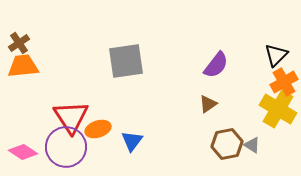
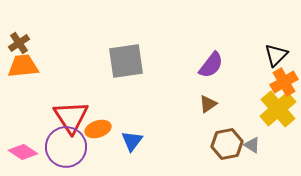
purple semicircle: moved 5 px left
yellow cross: rotated 18 degrees clockwise
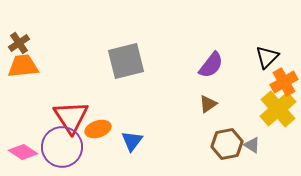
black triangle: moved 9 px left, 2 px down
gray square: rotated 6 degrees counterclockwise
purple circle: moved 4 px left
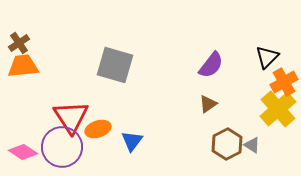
gray square: moved 11 px left, 4 px down; rotated 30 degrees clockwise
brown hexagon: rotated 16 degrees counterclockwise
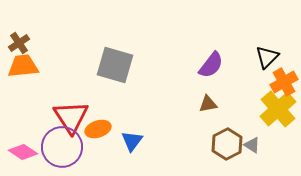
brown triangle: rotated 24 degrees clockwise
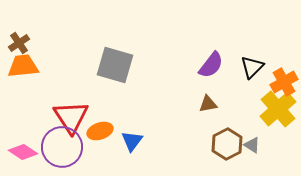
black triangle: moved 15 px left, 10 px down
orange ellipse: moved 2 px right, 2 px down
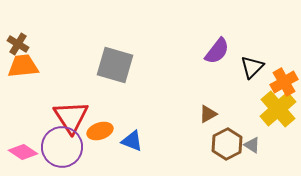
brown cross: moved 1 px left, 1 px down; rotated 25 degrees counterclockwise
purple semicircle: moved 6 px right, 14 px up
brown triangle: moved 10 px down; rotated 18 degrees counterclockwise
blue triangle: rotated 45 degrees counterclockwise
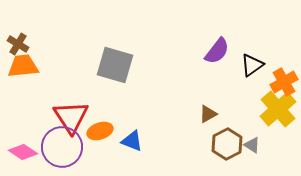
black triangle: moved 2 px up; rotated 10 degrees clockwise
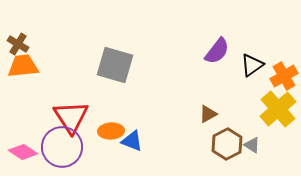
orange cross: moved 6 px up
orange ellipse: moved 11 px right; rotated 15 degrees clockwise
